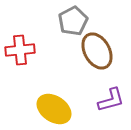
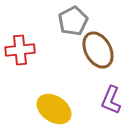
brown ellipse: moved 1 px right, 1 px up
purple L-shape: rotated 128 degrees clockwise
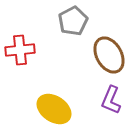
brown ellipse: moved 11 px right, 5 px down
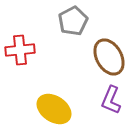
brown ellipse: moved 2 px down
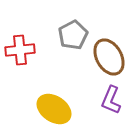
gray pentagon: moved 14 px down
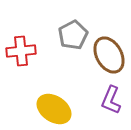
red cross: moved 1 px right, 1 px down
brown ellipse: moved 2 px up
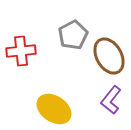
brown ellipse: moved 1 px down
purple L-shape: rotated 16 degrees clockwise
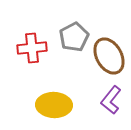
gray pentagon: moved 1 px right, 2 px down
red cross: moved 11 px right, 3 px up
yellow ellipse: moved 4 px up; rotated 32 degrees counterclockwise
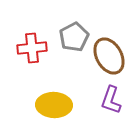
purple L-shape: rotated 20 degrees counterclockwise
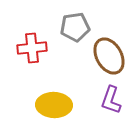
gray pentagon: moved 1 px right, 10 px up; rotated 20 degrees clockwise
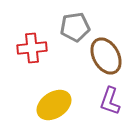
brown ellipse: moved 3 px left
purple L-shape: moved 1 px left, 1 px down
yellow ellipse: rotated 36 degrees counterclockwise
